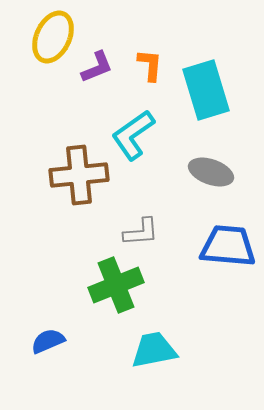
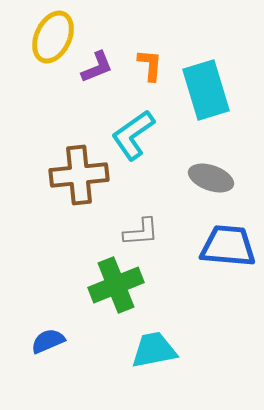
gray ellipse: moved 6 px down
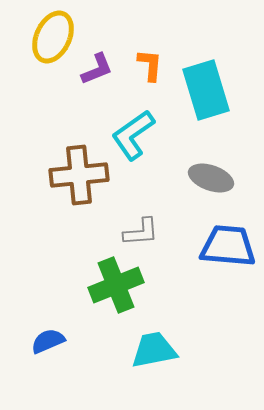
purple L-shape: moved 2 px down
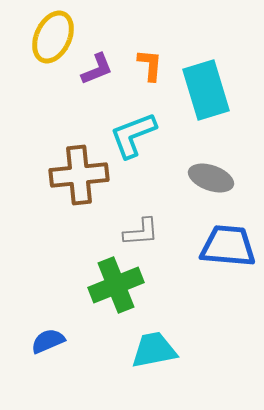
cyan L-shape: rotated 14 degrees clockwise
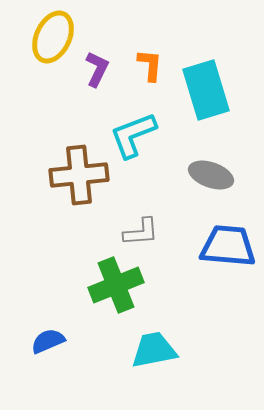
purple L-shape: rotated 42 degrees counterclockwise
gray ellipse: moved 3 px up
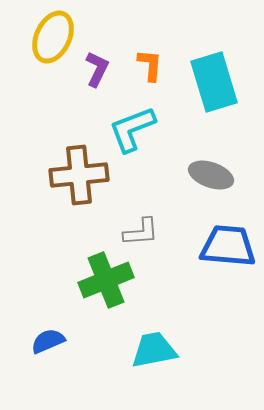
cyan rectangle: moved 8 px right, 8 px up
cyan L-shape: moved 1 px left, 6 px up
green cross: moved 10 px left, 5 px up
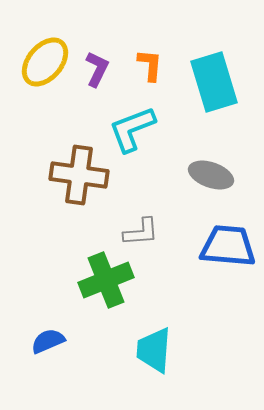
yellow ellipse: moved 8 px left, 25 px down; rotated 15 degrees clockwise
brown cross: rotated 14 degrees clockwise
cyan trapezoid: rotated 75 degrees counterclockwise
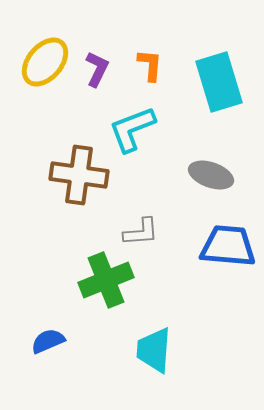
cyan rectangle: moved 5 px right
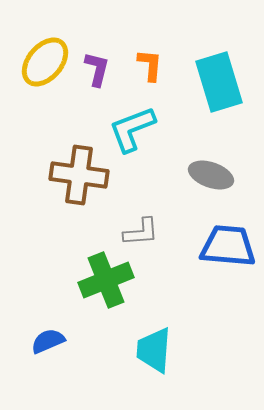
purple L-shape: rotated 12 degrees counterclockwise
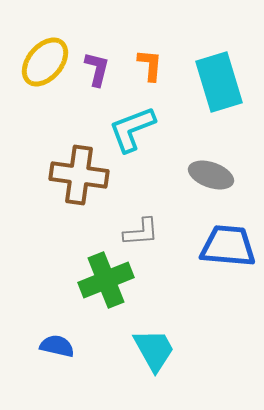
blue semicircle: moved 9 px right, 5 px down; rotated 36 degrees clockwise
cyan trapezoid: rotated 147 degrees clockwise
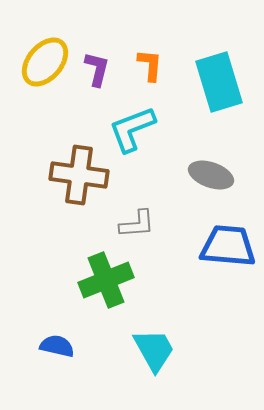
gray L-shape: moved 4 px left, 8 px up
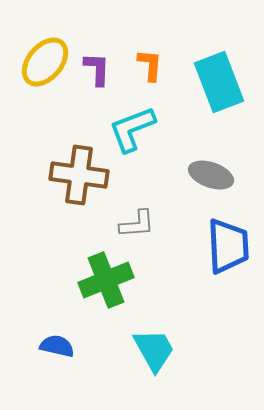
purple L-shape: rotated 12 degrees counterclockwise
cyan rectangle: rotated 4 degrees counterclockwise
blue trapezoid: rotated 82 degrees clockwise
